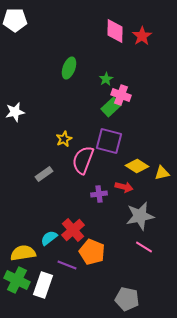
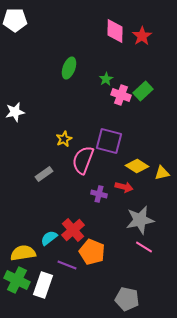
green rectangle: moved 32 px right, 16 px up
purple cross: rotated 21 degrees clockwise
gray star: moved 4 px down
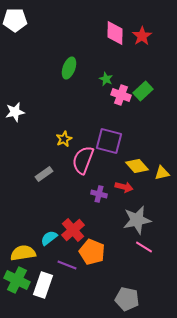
pink diamond: moved 2 px down
green star: rotated 16 degrees counterclockwise
yellow diamond: rotated 15 degrees clockwise
gray star: moved 3 px left
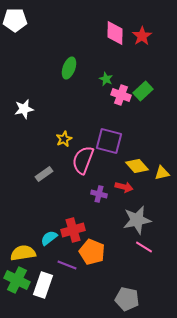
white star: moved 9 px right, 3 px up
red cross: rotated 25 degrees clockwise
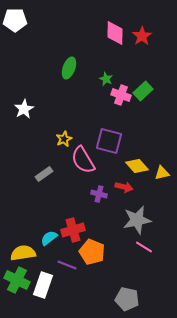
white star: rotated 18 degrees counterclockwise
pink semicircle: rotated 52 degrees counterclockwise
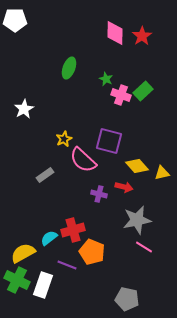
pink semicircle: rotated 16 degrees counterclockwise
gray rectangle: moved 1 px right, 1 px down
yellow semicircle: rotated 20 degrees counterclockwise
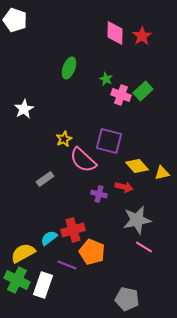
white pentagon: rotated 20 degrees clockwise
gray rectangle: moved 4 px down
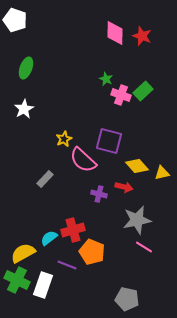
red star: rotated 18 degrees counterclockwise
green ellipse: moved 43 px left
gray rectangle: rotated 12 degrees counterclockwise
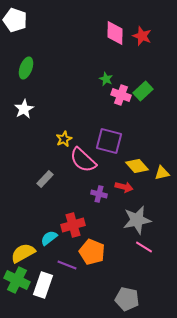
red cross: moved 5 px up
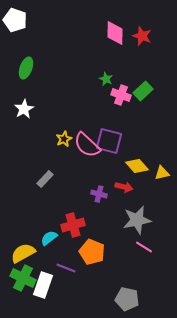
pink semicircle: moved 4 px right, 15 px up
purple line: moved 1 px left, 3 px down
green cross: moved 6 px right, 2 px up
